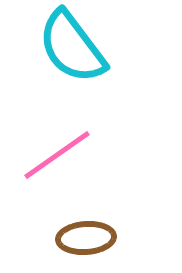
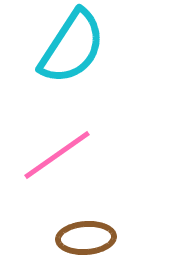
cyan semicircle: rotated 110 degrees counterclockwise
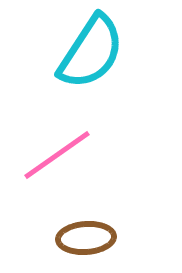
cyan semicircle: moved 19 px right, 5 px down
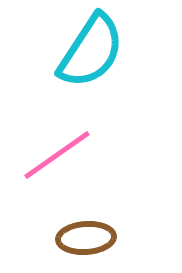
cyan semicircle: moved 1 px up
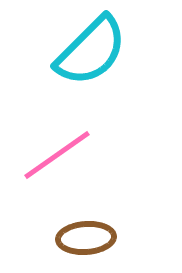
cyan semicircle: rotated 12 degrees clockwise
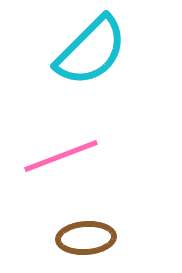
pink line: moved 4 px right, 1 px down; rotated 14 degrees clockwise
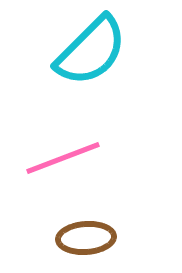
pink line: moved 2 px right, 2 px down
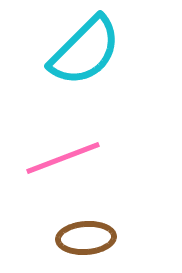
cyan semicircle: moved 6 px left
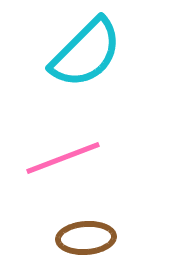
cyan semicircle: moved 1 px right, 2 px down
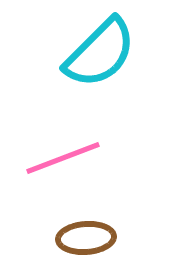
cyan semicircle: moved 14 px right
